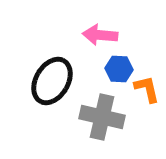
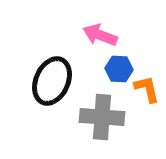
pink arrow: rotated 16 degrees clockwise
black ellipse: rotated 6 degrees counterclockwise
gray cross: rotated 9 degrees counterclockwise
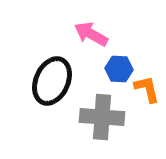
pink arrow: moved 9 px left, 1 px up; rotated 8 degrees clockwise
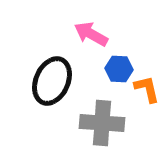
gray cross: moved 6 px down
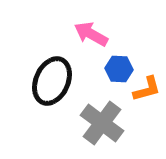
orange L-shape: rotated 88 degrees clockwise
gray cross: rotated 33 degrees clockwise
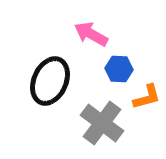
black ellipse: moved 2 px left
orange L-shape: moved 8 px down
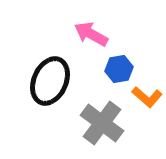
blue hexagon: rotated 12 degrees counterclockwise
orange L-shape: rotated 56 degrees clockwise
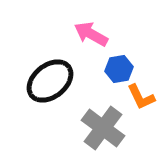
black ellipse: rotated 27 degrees clockwise
orange L-shape: moved 6 px left; rotated 24 degrees clockwise
gray cross: moved 1 px right, 5 px down
